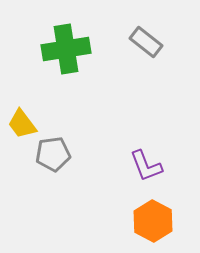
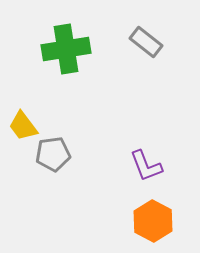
yellow trapezoid: moved 1 px right, 2 px down
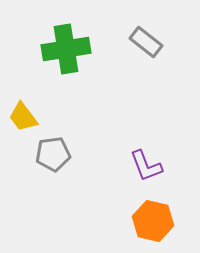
yellow trapezoid: moved 9 px up
orange hexagon: rotated 15 degrees counterclockwise
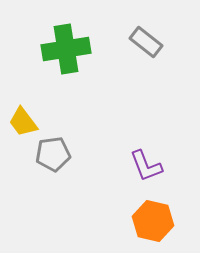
yellow trapezoid: moved 5 px down
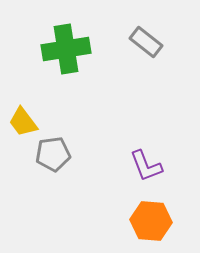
orange hexagon: moved 2 px left; rotated 9 degrees counterclockwise
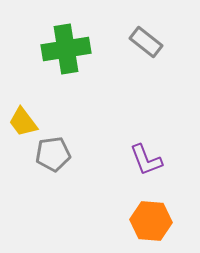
purple L-shape: moved 6 px up
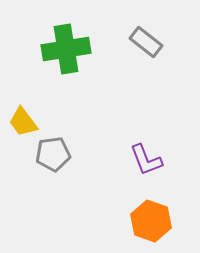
orange hexagon: rotated 15 degrees clockwise
